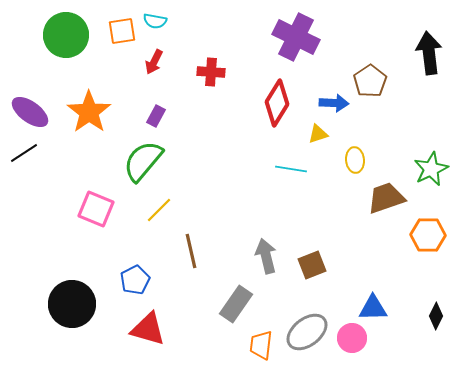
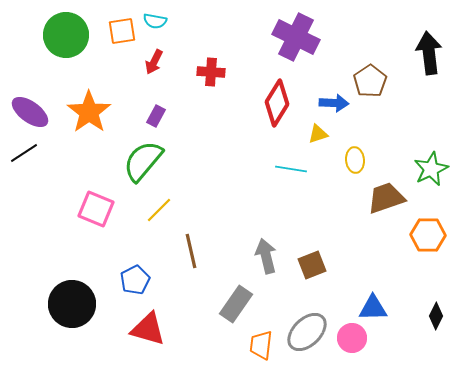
gray ellipse: rotated 6 degrees counterclockwise
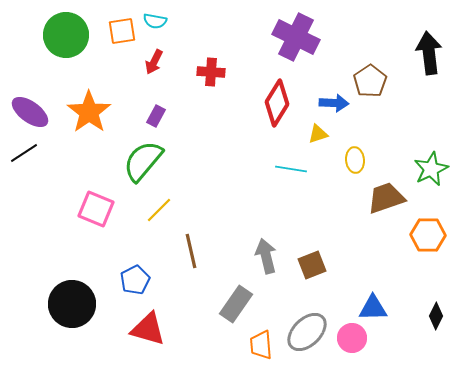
orange trapezoid: rotated 12 degrees counterclockwise
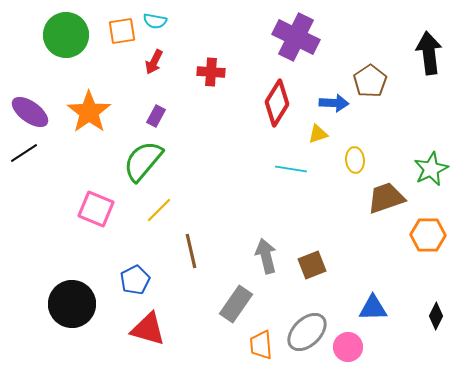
pink circle: moved 4 px left, 9 px down
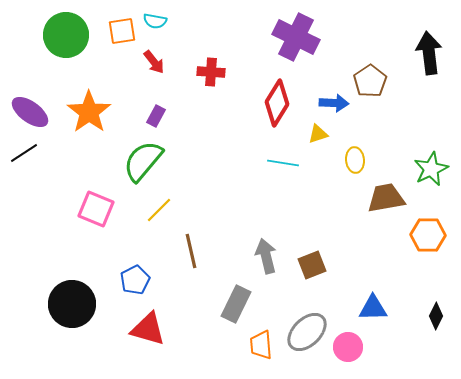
red arrow: rotated 65 degrees counterclockwise
cyan line: moved 8 px left, 6 px up
brown trapezoid: rotated 9 degrees clockwise
gray rectangle: rotated 9 degrees counterclockwise
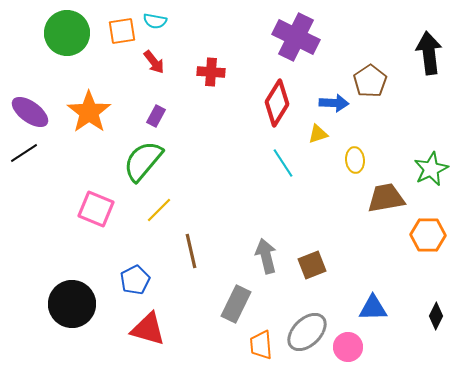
green circle: moved 1 px right, 2 px up
cyan line: rotated 48 degrees clockwise
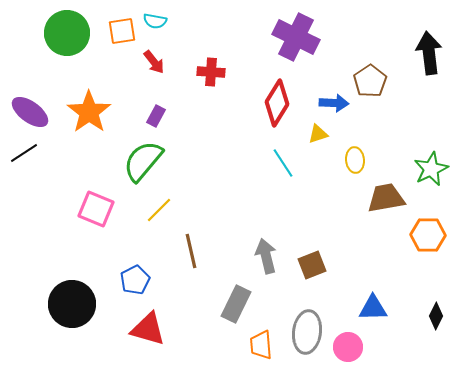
gray ellipse: rotated 39 degrees counterclockwise
